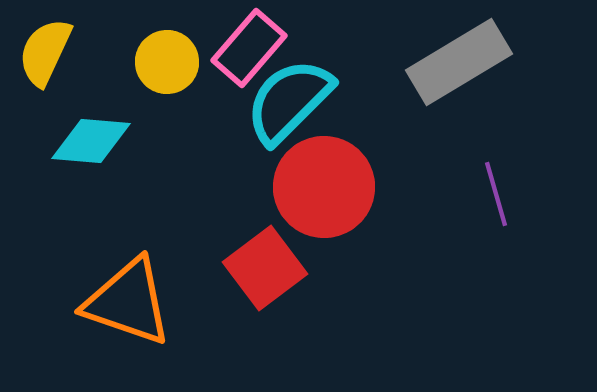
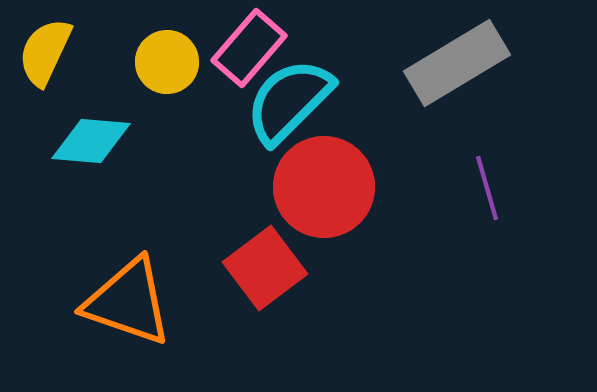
gray rectangle: moved 2 px left, 1 px down
purple line: moved 9 px left, 6 px up
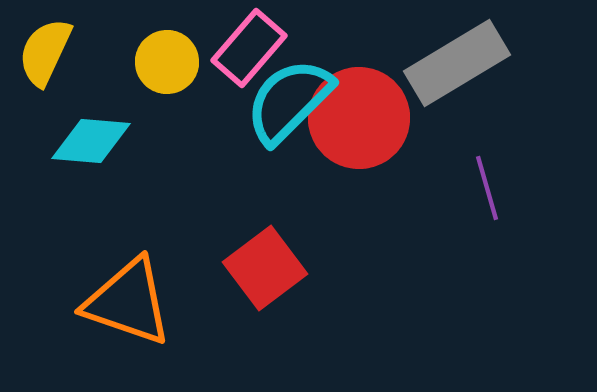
red circle: moved 35 px right, 69 px up
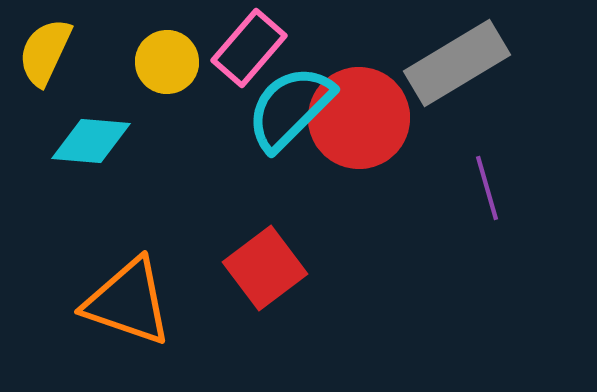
cyan semicircle: moved 1 px right, 7 px down
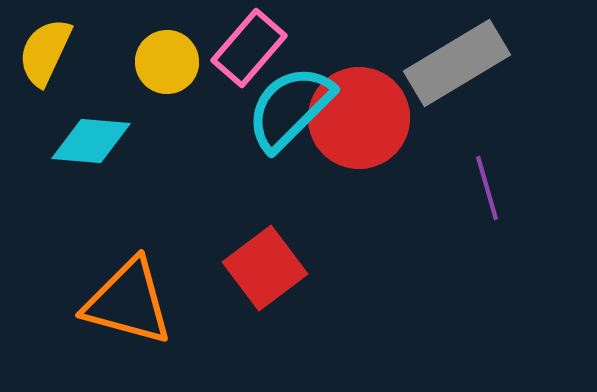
orange triangle: rotated 4 degrees counterclockwise
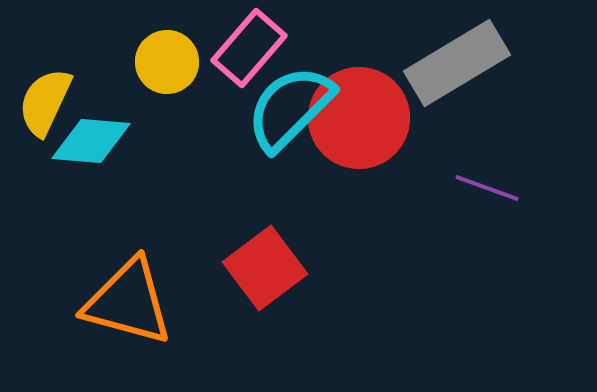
yellow semicircle: moved 50 px down
purple line: rotated 54 degrees counterclockwise
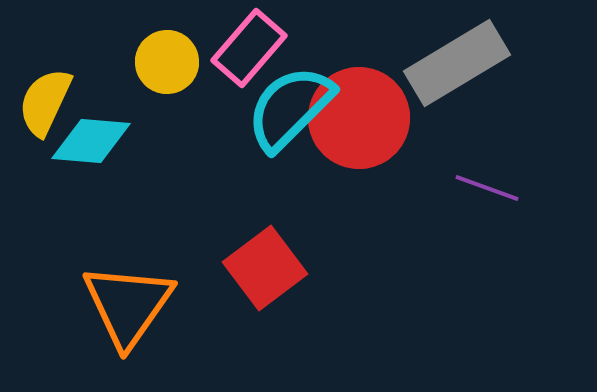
orange triangle: moved 3 px down; rotated 50 degrees clockwise
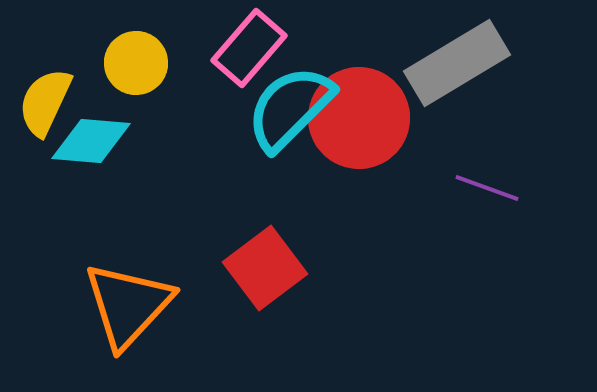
yellow circle: moved 31 px left, 1 px down
orange triangle: rotated 8 degrees clockwise
